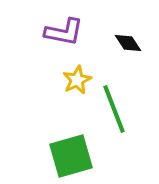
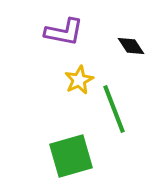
black diamond: moved 3 px right, 3 px down
yellow star: moved 2 px right
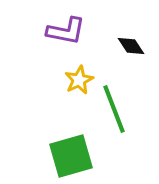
purple L-shape: moved 2 px right, 1 px up
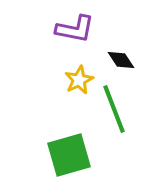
purple L-shape: moved 9 px right, 2 px up
black diamond: moved 10 px left, 14 px down
green square: moved 2 px left, 1 px up
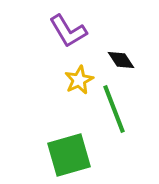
purple L-shape: moved 7 px left, 2 px down; rotated 48 degrees clockwise
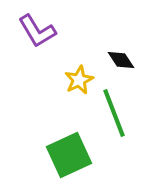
purple L-shape: moved 31 px left
green line: moved 4 px down
green square: rotated 9 degrees counterclockwise
